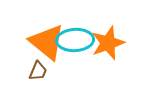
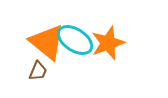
cyan ellipse: rotated 36 degrees clockwise
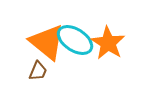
orange star: rotated 20 degrees counterclockwise
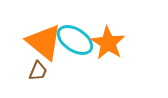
orange triangle: moved 3 px left
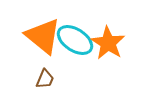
orange triangle: moved 1 px left, 6 px up
brown trapezoid: moved 7 px right, 8 px down
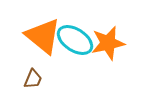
orange star: rotated 28 degrees clockwise
brown trapezoid: moved 12 px left
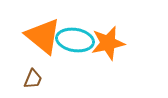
cyan ellipse: rotated 24 degrees counterclockwise
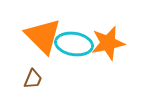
orange triangle: rotated 6 degrees clockwise
cyan ellipse: moved 1 px left, 4 px down
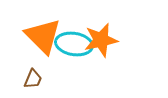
orange star: moved 7 px left, 3 px up
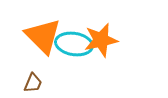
brown trapezoid: moved 4 px down
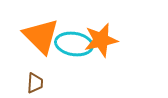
orange triangle: moved 2 px left
brown trapezoid: moved 2 px right; rotated 20 degrees counterclockwise
